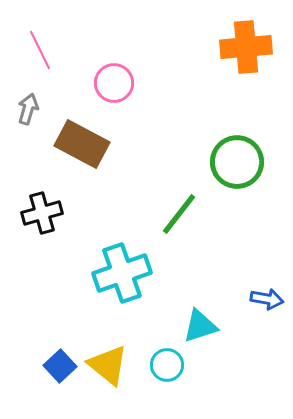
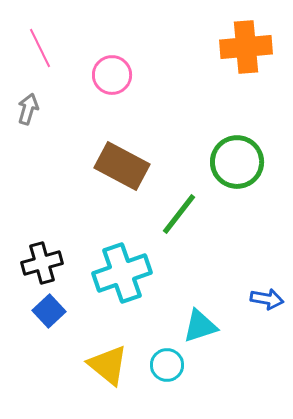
pink line: moved 2 px up
pink circle: moved 2 px left, 8 px up
brown rectangle: moved 40 px right, 22 px down
black cross: moved 50 px down
blue square: moved 11 px left, 55 px up
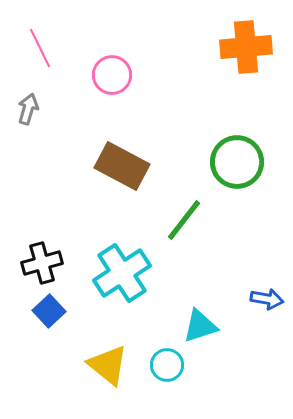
green line: moved 5 px right, 6 px down
cyan cross: rotated 14 degrees counterclockwise
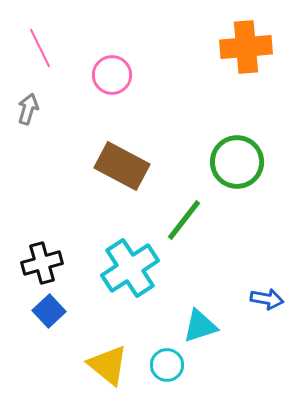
cyan cross: moved 8 px right, 5 px up
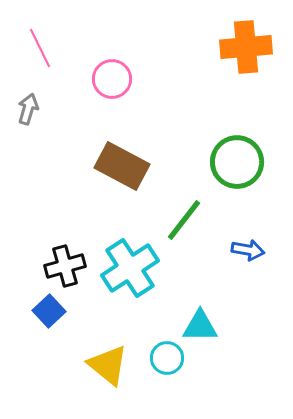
pink circle: moved 4 px down
black cross: moved 23 px right, 3 px down
blue arrow: moved 19 px left, 49 px up
cyan triangle: rotated 18 degrees clockwise
cyan circle: moved 7 px up
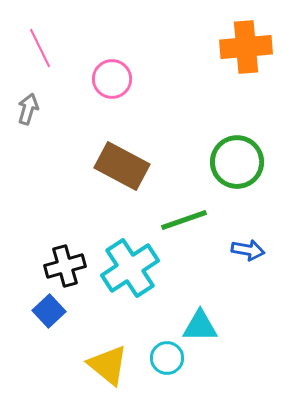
green line: rotated 33 degrees clockwise
